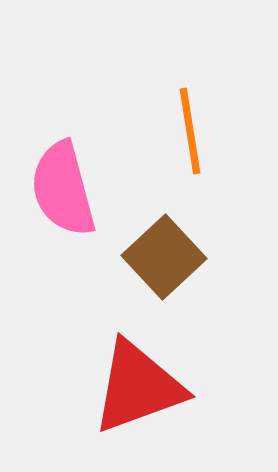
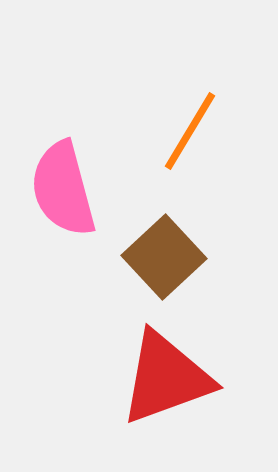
orange line: rotated 40 degrees clockwise
red triangle: moved 28 px right, 9 px up
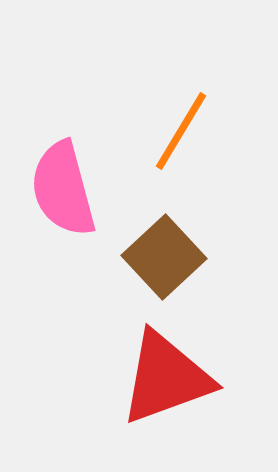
orange line: moved 9 px left
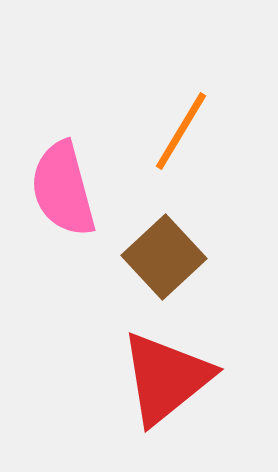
red triangle: rotated 19 degrees counterclockwise
